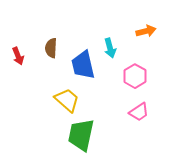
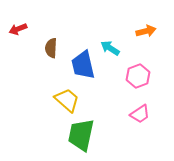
cyan arrow: rotated 138 degrees clockwise
red arrow: moved 27 px up; rotated 90 degrees clockwise
pink hexagon: moved 3 px right; rotated 10 degrees clockwise
pink trapezoid: moved 1 px right, 2 px down
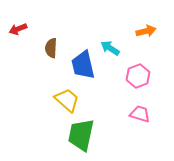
pink trapezoid: rotated 130 degrees counterclockwise
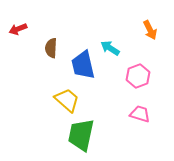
orange arrow: moved 4 px right, 1 px up; rotated 78 degrees clockwise
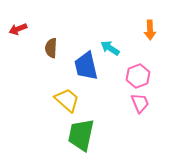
orange arrow: rotated 24 degrees clockwise
blue trapezoid: moved 3 px right, 1 px down
pink trapezoid: moved 11 px up; rotated 50 degrees clockwise
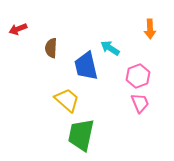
orange arrow: moved 1 px up
